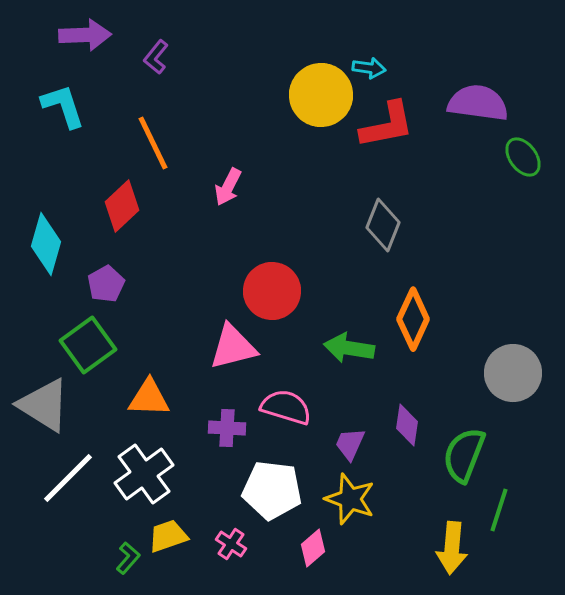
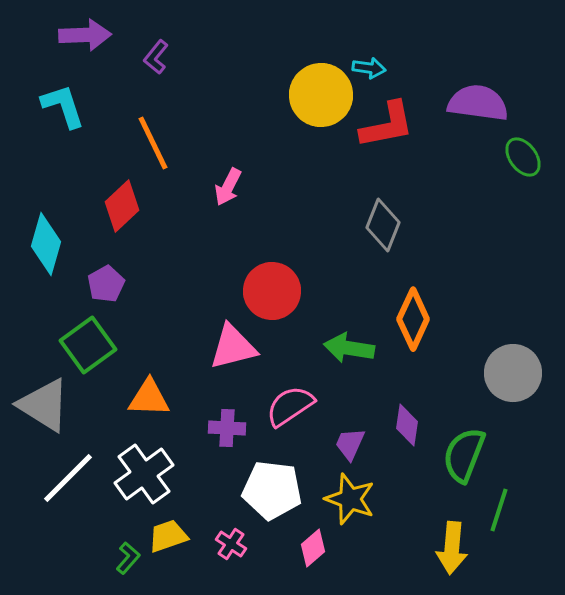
pink semicircle: moved 4 px right, 1 px up; rotated 51 degrees counterclockwise
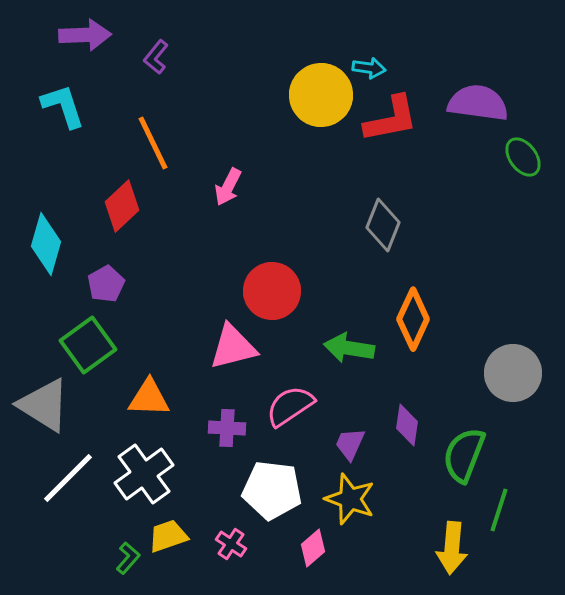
red L-shape: moved 4 px right, 6 px up
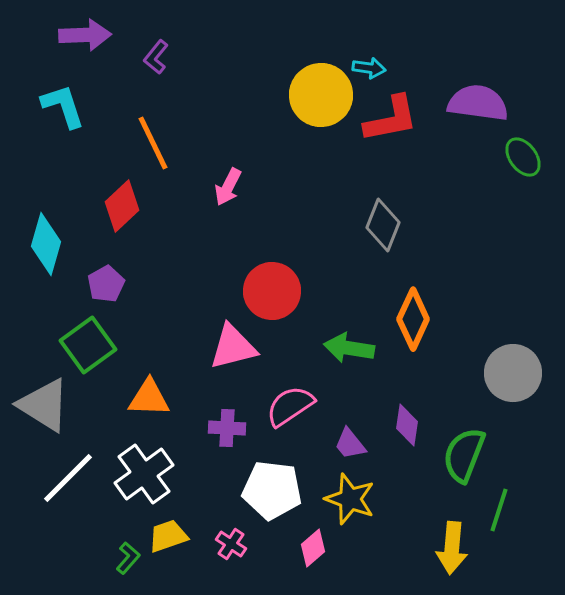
purple trapezoid: rotated 63 degrees counterclockwise
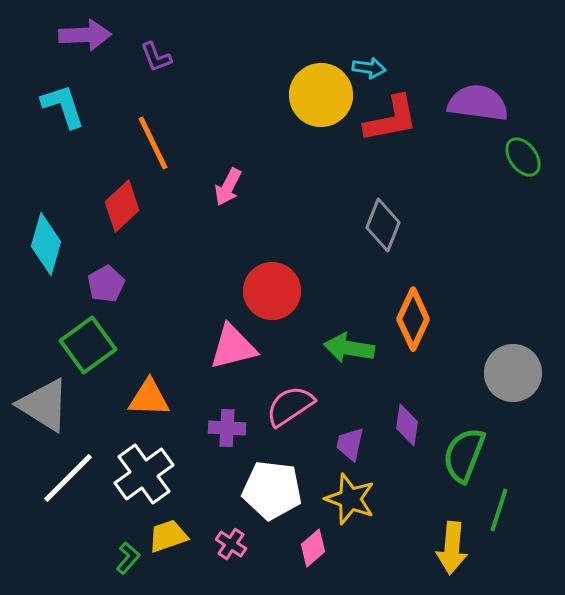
purple L-shape: rotated 60 degrees counterclockwise
purple trapezoid: rotated 51 degrees clockwise
